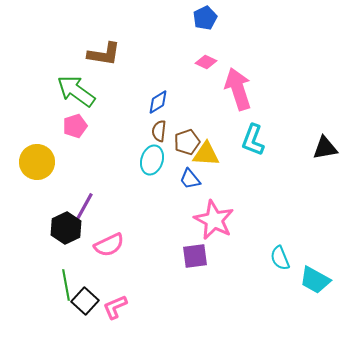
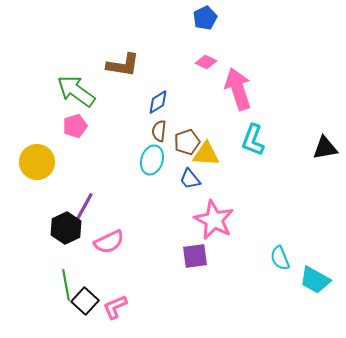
brown L-shape: moved 19 px right, 11 px down
pink semicircle: moved 3 px up
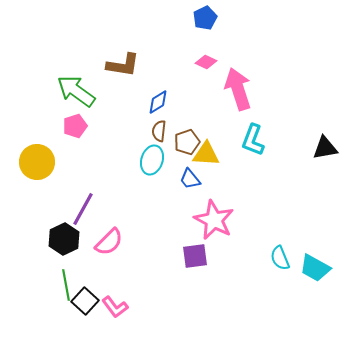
black hexagon: moved 2 px left, 11 px down
pink semicircle: rotated 20 degrees counterclockwise
cyan trapezoid: moved 12 px up
pink L-shape: rotated 104 degrees counterclockwise
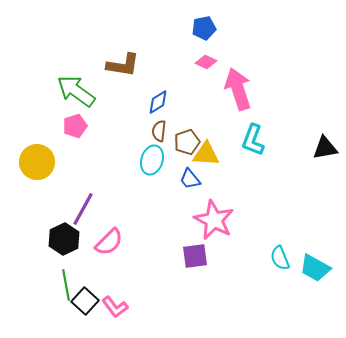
blue pentagon: moved 1 px left, 10 px down; rotated 15 degrees clockwise
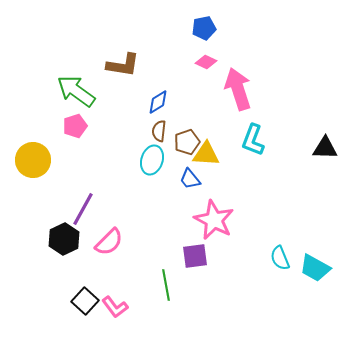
black triangle: rotated 12 degrees clockwise
yellow circle: moved 4 px left, 2 px up
green line: moved 100 px right
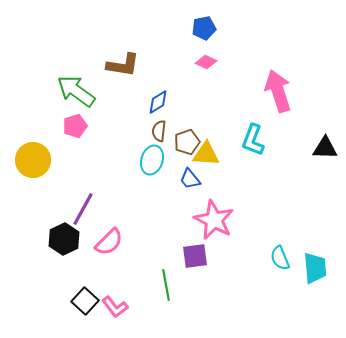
pink arrow: moved 40 px right, 2 px down
cyan trapezoid: rotated 124 degrees counterclockwise
